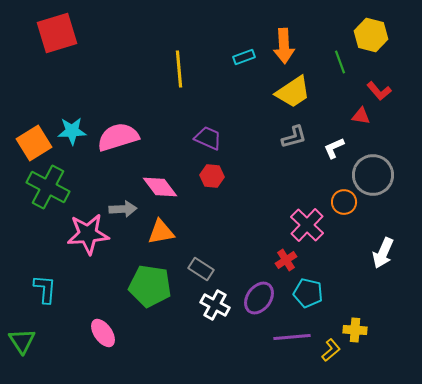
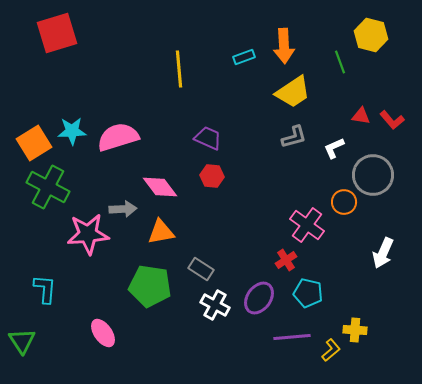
red L-shape: moved 13 px right, 29 px down
pink cross: rotated 8 degrees counterclockwise
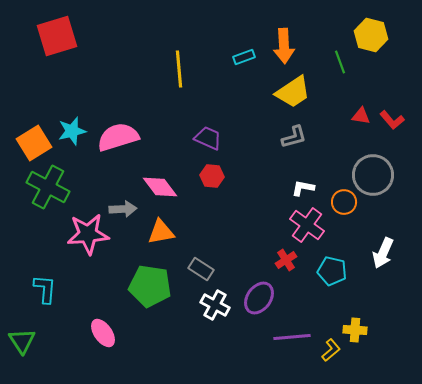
red square: moved 3 px down
cyan star: rotated 12 degrees counterclockwise
white L-shape: moved 31 px left, 40 px down; rotated 35 degrees clockwise
cyan pentagon: moved 24 px right, 22 px up
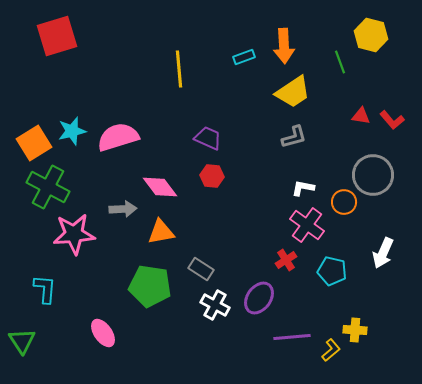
pink star: moved 14 px left
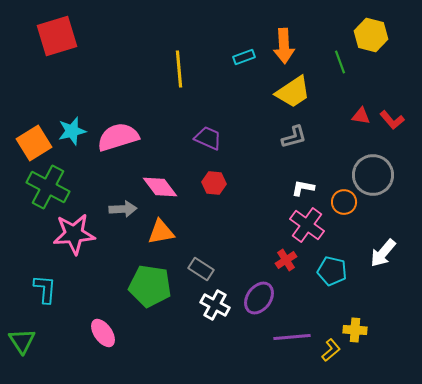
red hexagon: moved 2 px right, 7 px down
white arrow: rotated 16 degrees clockwise
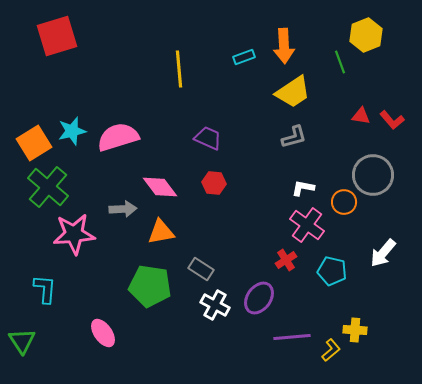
yellow hexagon: moved 5 px left; rotated 24 degrees clockwise
green cross: rotated 12 degrees clockwise
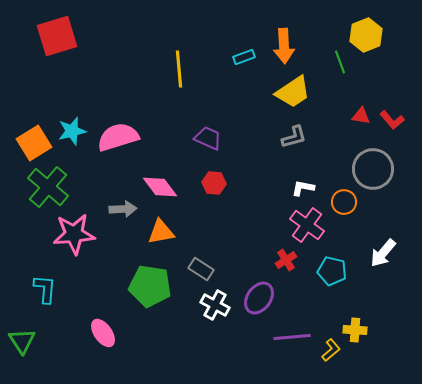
gray circle: moved 6 px up
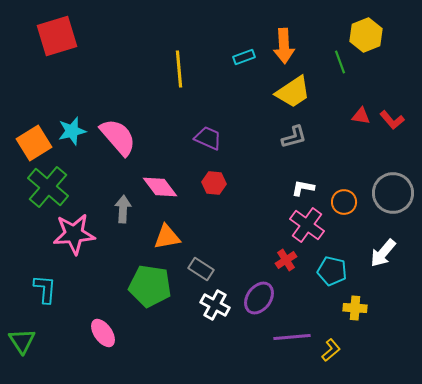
pink semicircle: rotated 66 degrees clockwise
gray circle: moved 20 px right, 24 px down
gray arrow: rotated 84 degrees counterclockwise
orange triangle: moved 6 px right, 5 px down
yellow cross: moved 22 px up
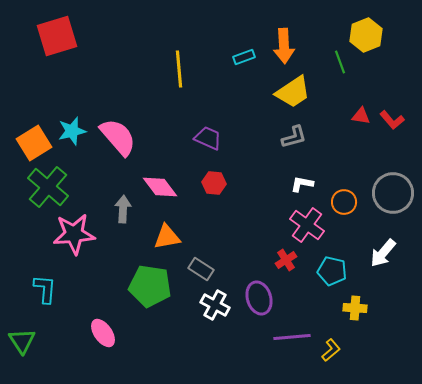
white L-shape: moved 1 px left, 4 px up
purple ellipse: rotated 52 degrees counterclockwise
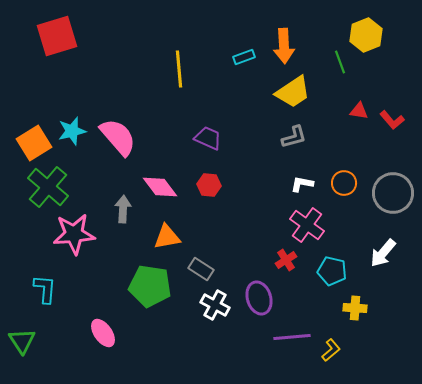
red triangle: moved 2 px left, 5 px up
red hexagon: moved 5 px left, 2 px down
orange circle: moved 19 px up
